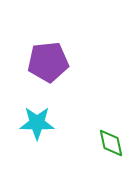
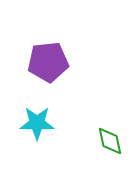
green diamond: moved 1 px left, 2 px up
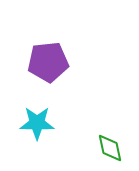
green diamond: moved 7 px down
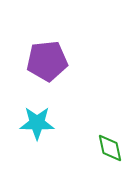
purple pentagon: moved 1 px left, 1 px up
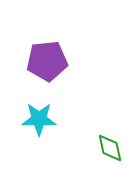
cyan star: moved 2 px right, 4 px up
